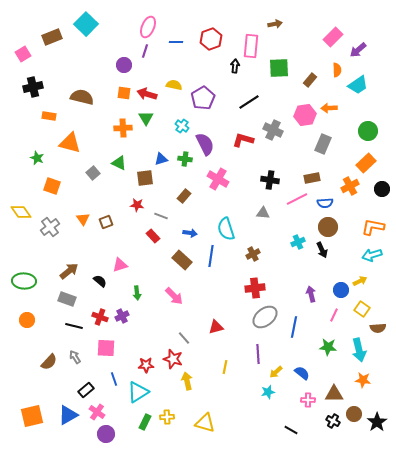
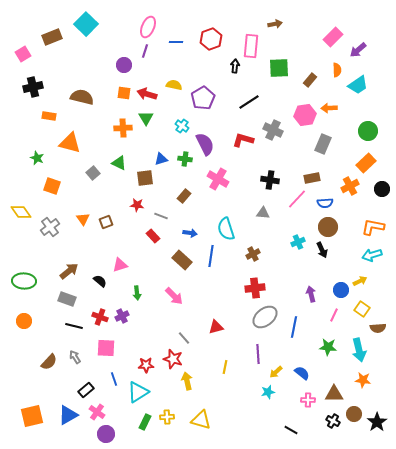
pink line at (297, 199): rotated 20 degrees counterclockwise
orange circle at (27, 320): moved 3 px left, 1 px down
yellow triangle at (205, 423): moved 4 px left, 3 px up
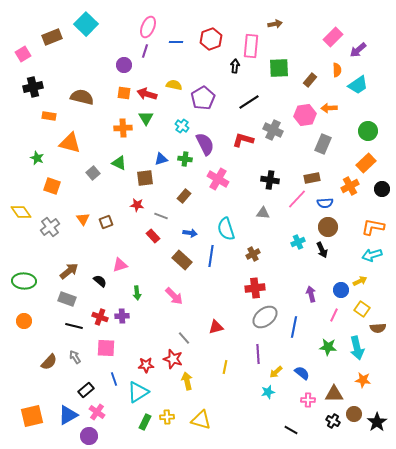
purple cross at (122, 316): rotated 24 degrees clockwise
cyan arrow at (359, 350): moved 2 px left, 2 px up
purple circle at (106, 434): moved 17 px left, 2 px down
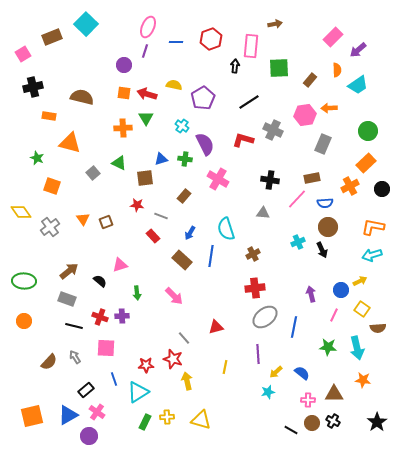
blue arrow at (190, 233): rotated 112 degrees clockwise
brown circle at (354, 414): moved 42 px left, 9 px down
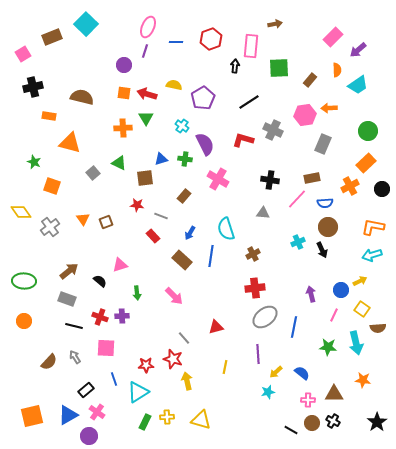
green star at (37, 158): moved 3 px left, 4 px down
cyan arrow at (357, 348): moved 1 px left, 5 px up
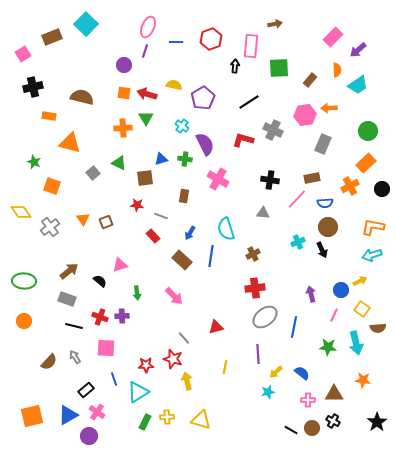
brown rectangle at (184, 196): rotated 32 degrees counterclockwise
brown circle at (312, 423): moved 5 px down
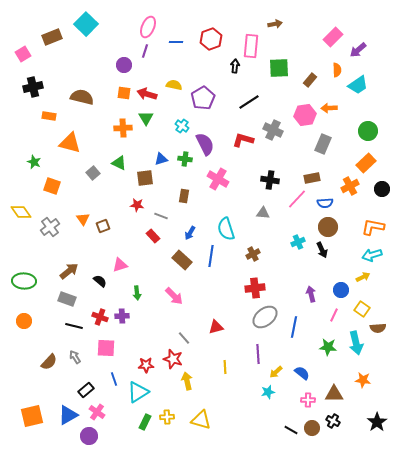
brown square at (106, 222): moved 3 px left, 4 px down
yellow arrow at (360, 281): moved 3 px right, 4 px up
yellow line at (225, 367): rotated 16 degrees counterclockwise
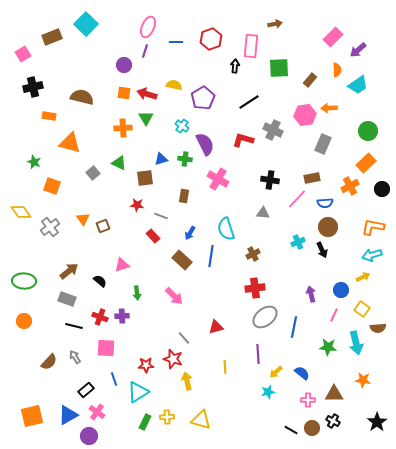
pink triangle at (120, 265): moved 2 px right
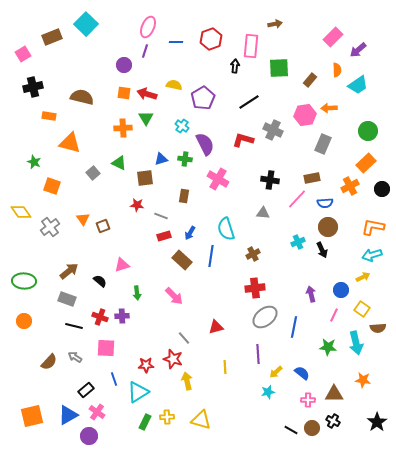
red rectangle at (153, 236): moved 11 px right; rotated 64 degrees counterclockwise
gray arrow at (75, 357): rotated 24 degrees counterclockwise
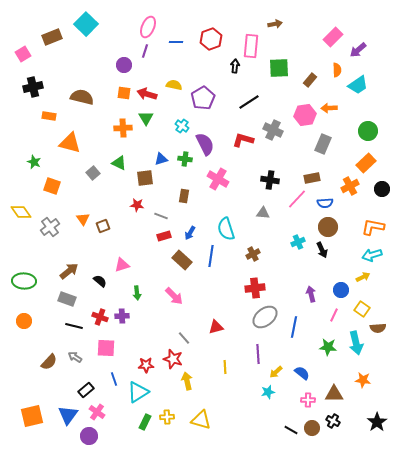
blue triangle at (68, 415): rotated 25 degrees counterclockwise
